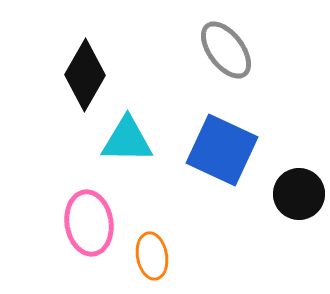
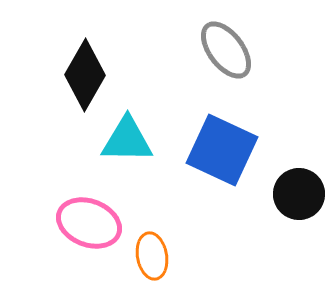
pink ellipse: rotated 60 degrees counterclockwise
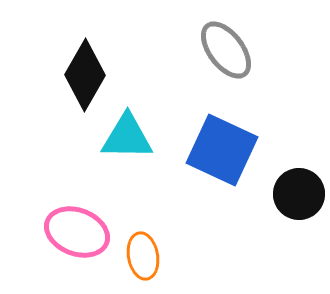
cyan triangle: moved 3 px up
pink ellipse: moved 12 px left, 9 px down
orange ellipse: moved 9 px left
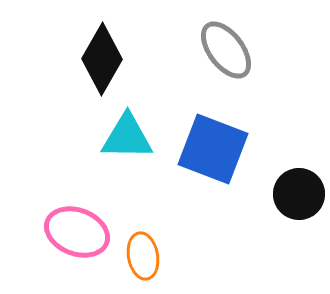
black diamond: moved 17 px right, 16 px up
blue square: moved 9 px left, 1 px up; rotated 4 degrees counterclockwise
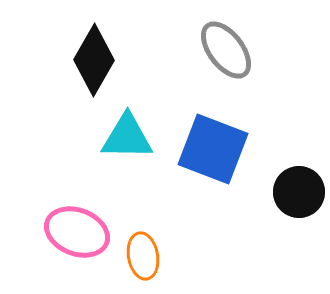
black diamond: moved 8 px left, 1 px down
black circle: moved 2 px up
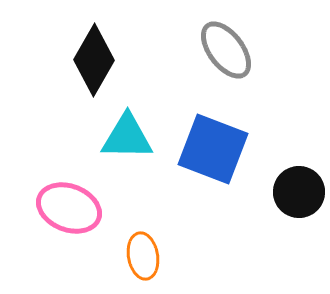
pink ellipse: moved 8 px left, 24 px up
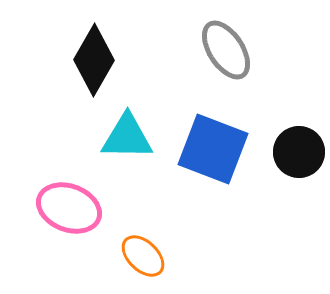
gray ellipse: rotated 4 degrees clockwise
black circle: moved 40 px up
orange ellipse: rotated 36 degrees counterclockwise
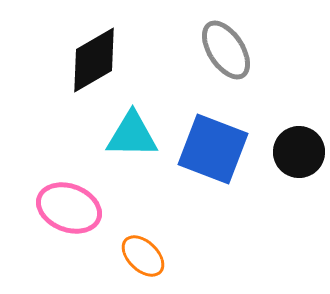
black diamond: rotated 30 degrees clockwise
cyan triangle: moved 5 px right, 2 px up
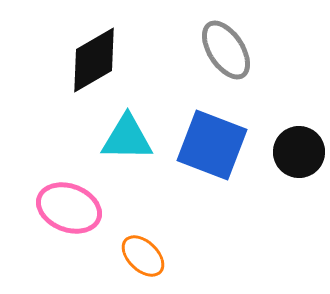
cyan triangle: moved 5 px left, 3 px down
blue square: moved 1 px left, 4 px up
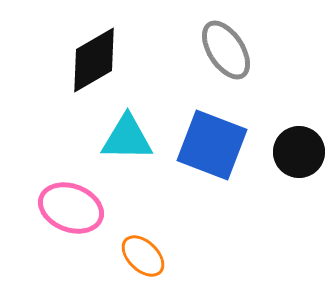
pink ellipse: moved 2 px right
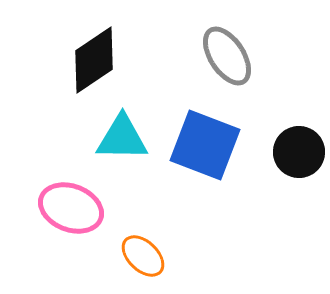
gray ellipse: moved 1 px right, 6 px down
black diamond: rotated 4 degrees counterclockwise
cyan triangle: moved 5 px left
blue square: moved 7 px left
